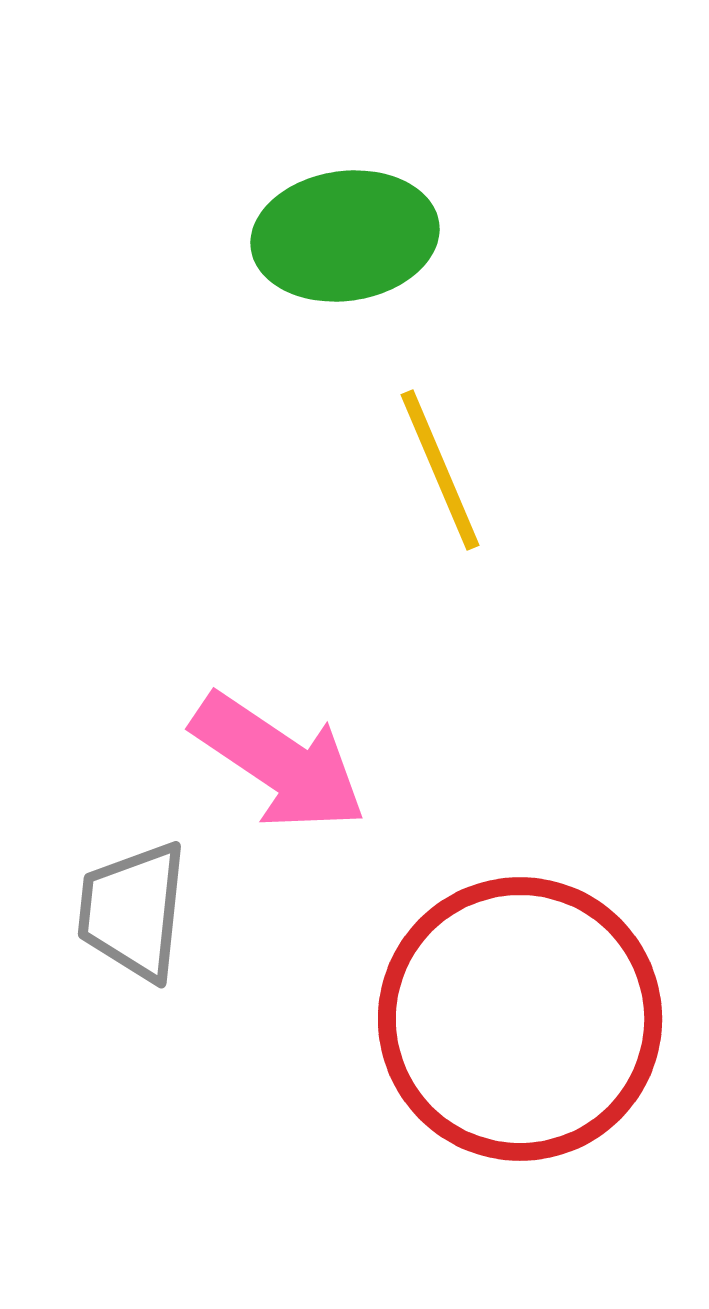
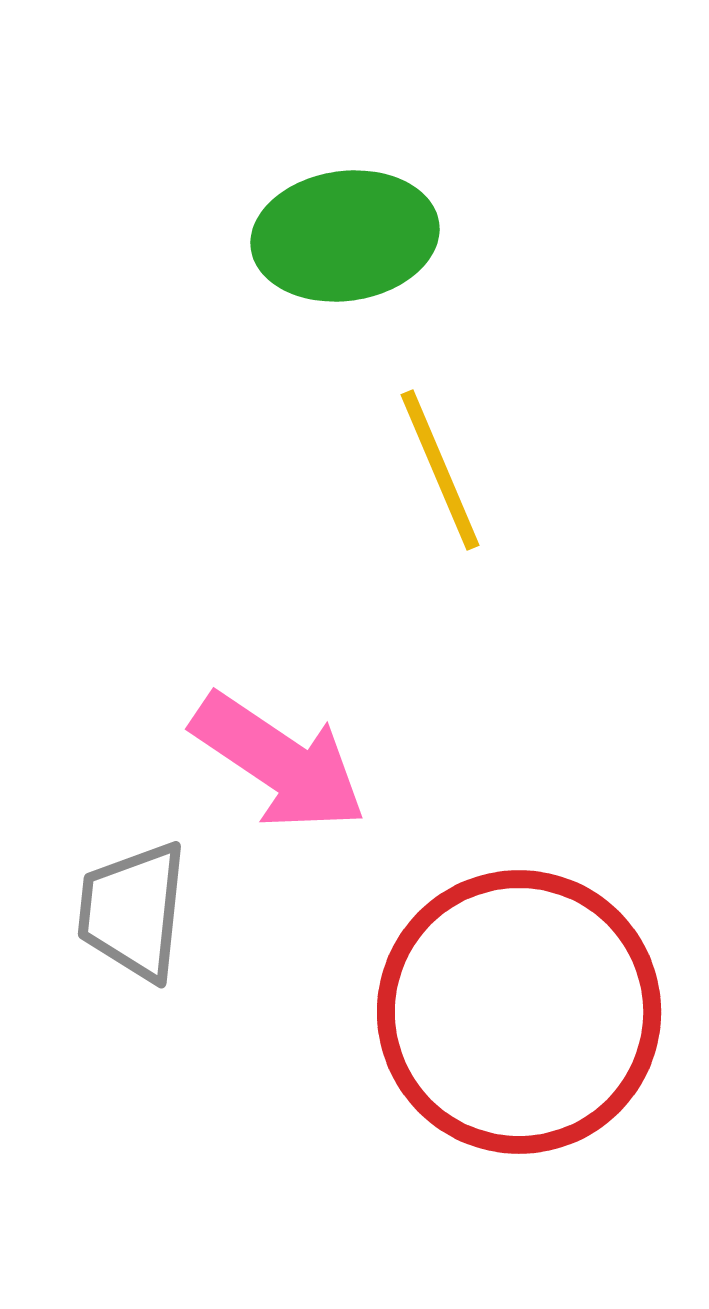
red circle: moved 1 px left, 7 px up
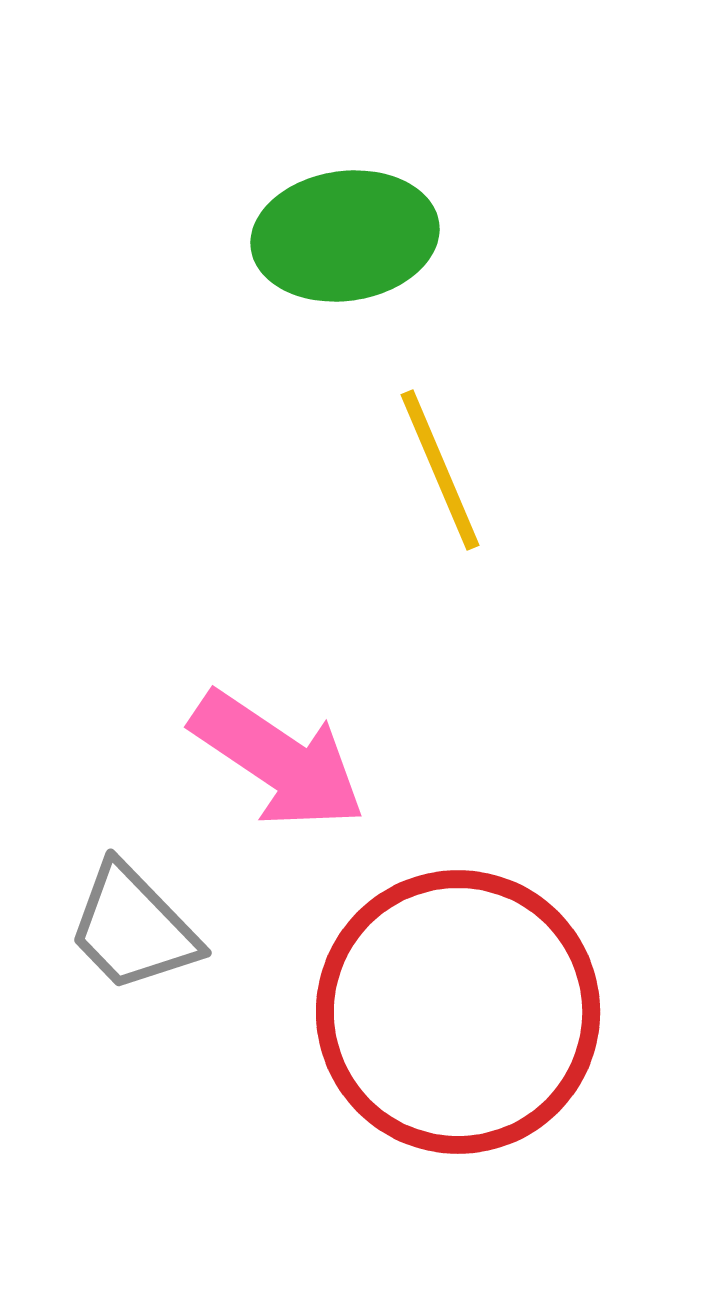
pink arrow: moved 1 px left, 2 px up
gray trapezoid: moved 17 px down; rotated 50 degrees counterclockwise
red circle: moved 61 px left
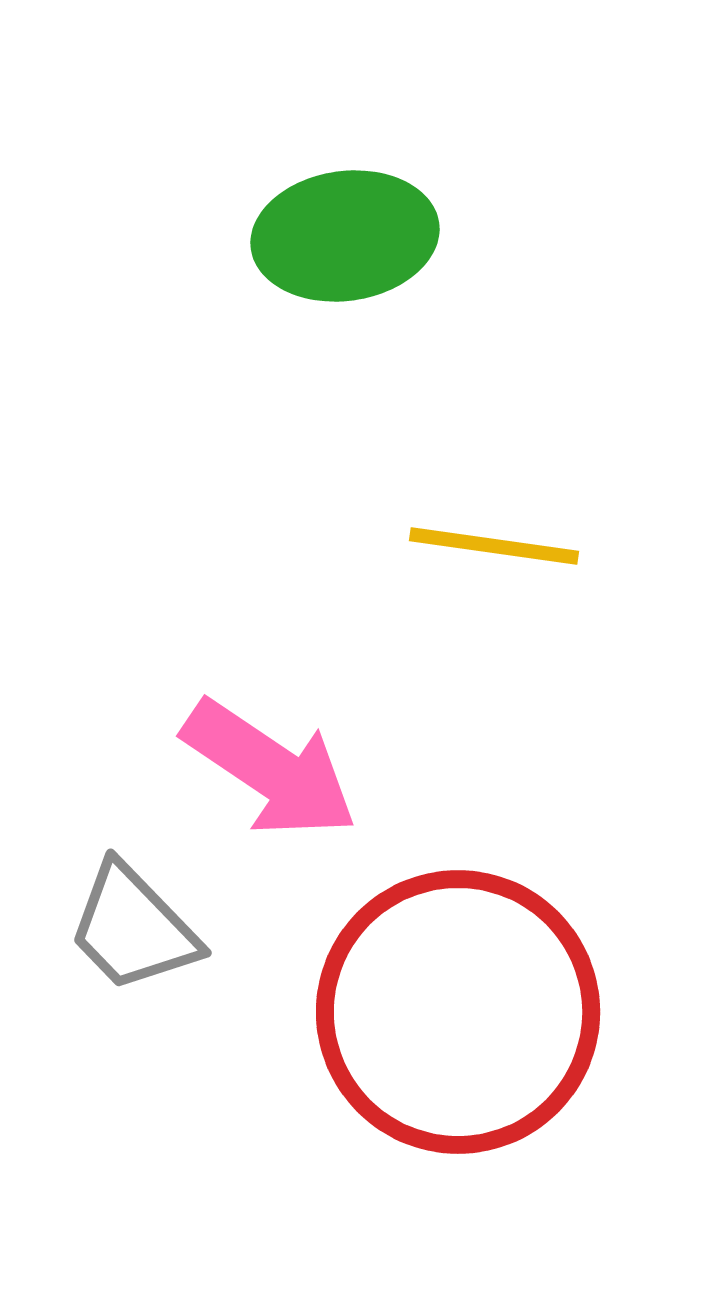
yellow line: moved 54 px right, 76 px down; rotated 59 degrees counterclockwise
pink arrow: moved 8 px left, 9 px down
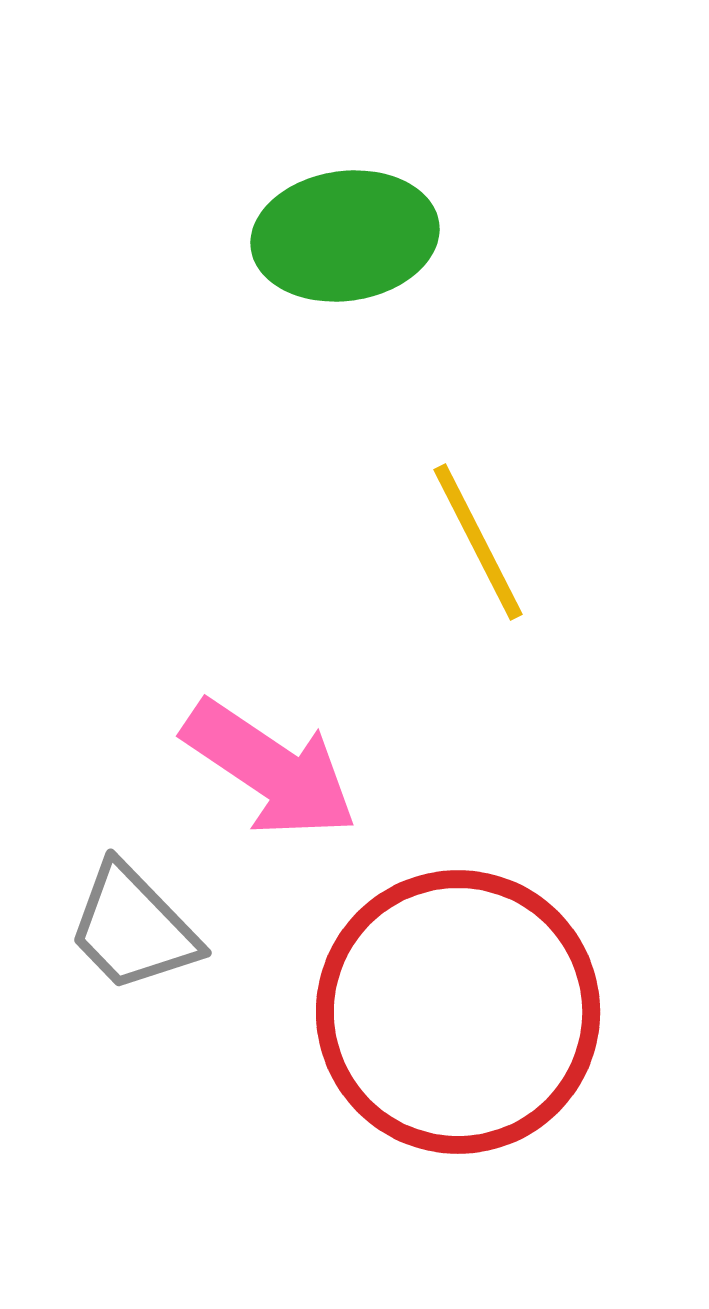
yellow line: moved 16 px left, 4 px up; rotated 55 degrees clockwise
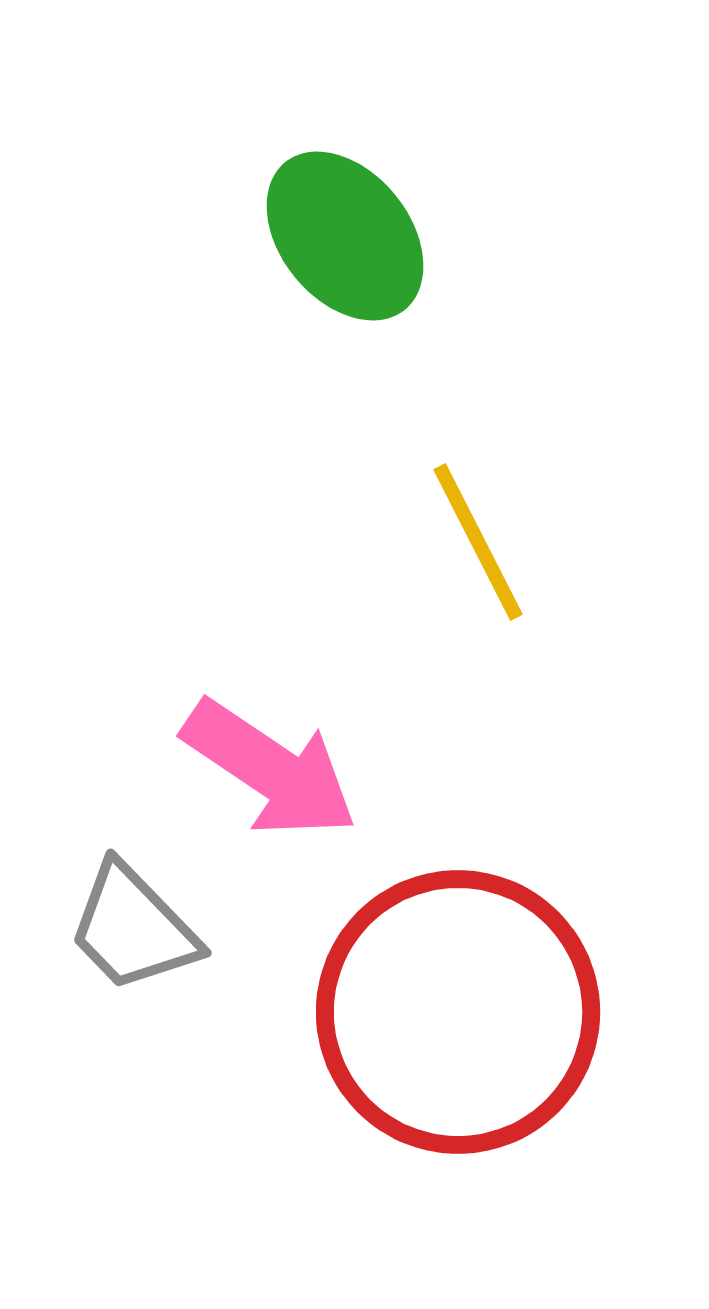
green ellipse: rotated 59 degrees clockwise
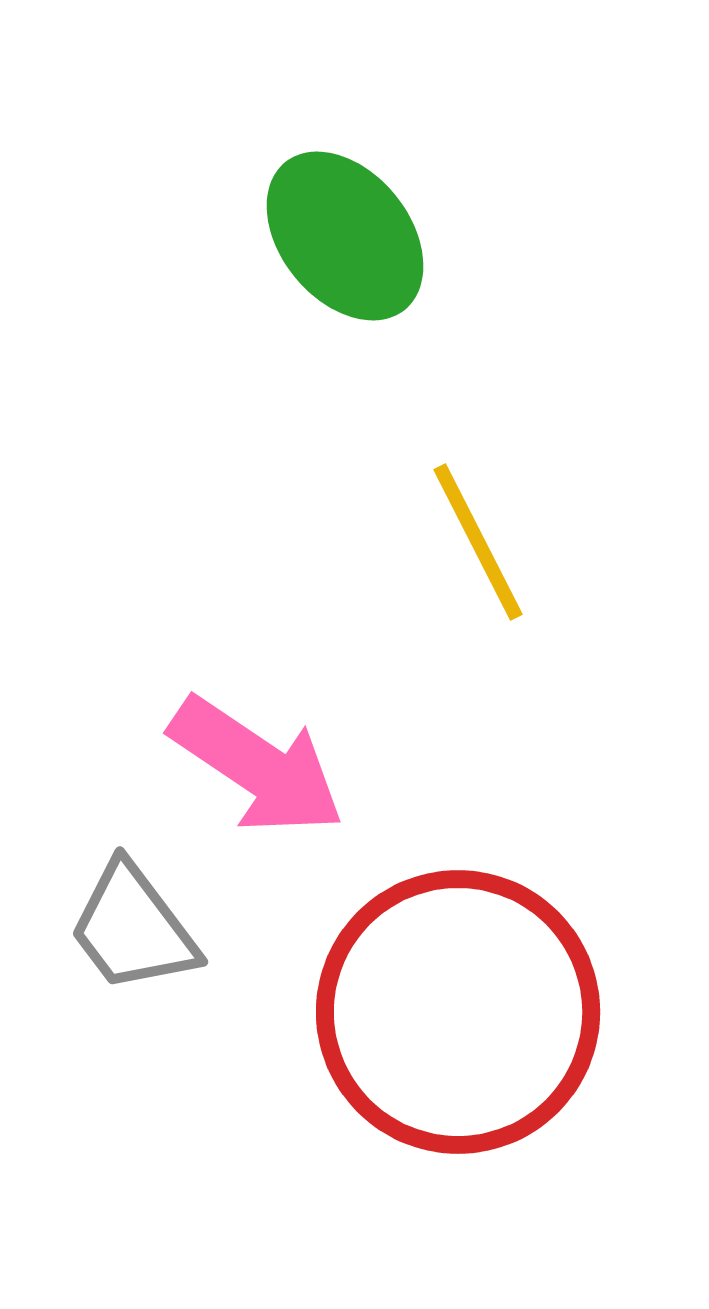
pink arrow: moved 13 px left, 3 px up
gray trapezoid: rotated 7 degrees clockwise
